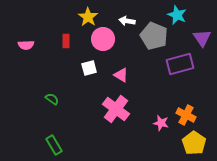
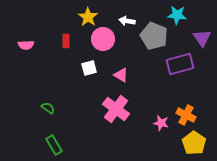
cyan star: rotated 18 degrees counterclockwise
green semicircle: moved 4 px left, 9 px down
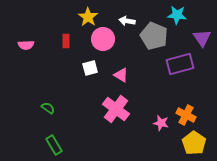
white square: moved 1 px right
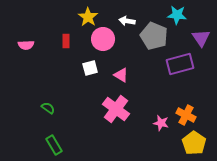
purple triangle: moved 1 px left
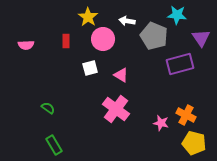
yellow pentagon: rotated 20 degrees counterclockwise
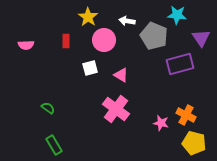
pink circle: moved 1 px right, 1 px down
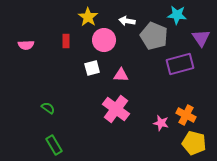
white square: moved 2 px right
pink triangle: rotated 28 degrees counterclockwise
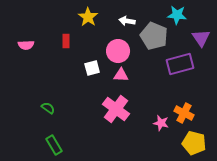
pink circle: moved 14 px right, 11 px down
orange cross: moved 2 px left, 2 px up
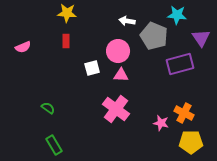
yellow star: moved 21 px left, 4 px up; rotated 30 degrees counterclockwise
pink semicircle: moved 3 px left, 2 px down; rotated 21 degrees counterclockwise
yellow pentagon: moved 3 px left, 1 px up; rotated 15 degrees counterclockwise
